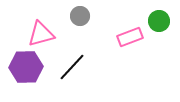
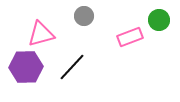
gray circle: moved 4 px right
green circle: moved 1 px up
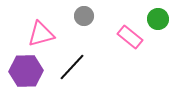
green circle: moved 1 px left, 1 px up
pink rectangle: rotated 60 degrees clockwise
purple hexagon: moved 4 px down
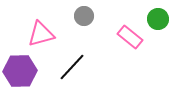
purple hexagon: moved 6 px left
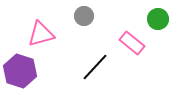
pink rectangle: moved 2 px right, 6 px down
black line: moved 23 px right
purple hexagon: rotated 20 degrees clockwise
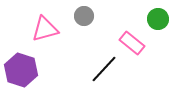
pink triangle: moved 4 px right, 5 px up
black line: moved 9 px right, 2 px down
purple hexagon: moved 1 px right, 1 px up
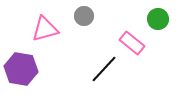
purple hexagon: moved 1 px up; rotated 8 degrees counterclockwise
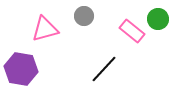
pink rectangle: moved 12 px up
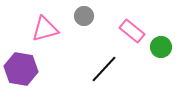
green circle: moved 3 px right, 28 px down
